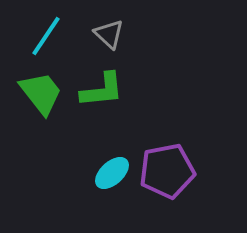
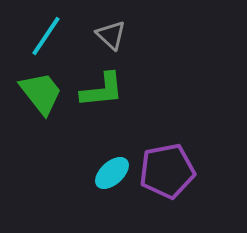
gray triangle: moved 2 px right, 1 px down
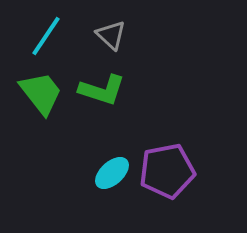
green L-shape: rotated 24 degrees clockwise
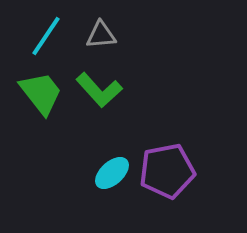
gray triangle: moved 10 px left; rotated 48 degrees counterclockwise
green L-shape: moved 3 px left; rotated 30 degrees clockwise
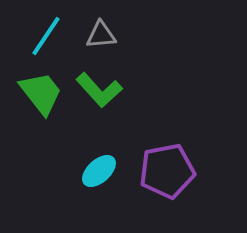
cyan ellipse: moved 13 px left, 2 px up
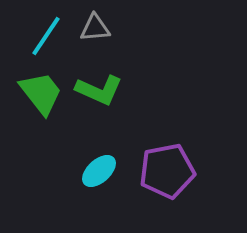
gray triangle: moved 6 px left, 7 px up
green L-shape: rotated 24 degrees counterclockwise
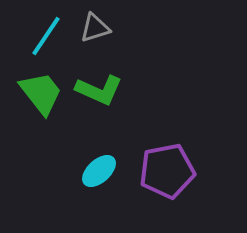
gray triangle: rotated 12 degrees counterclockwise
